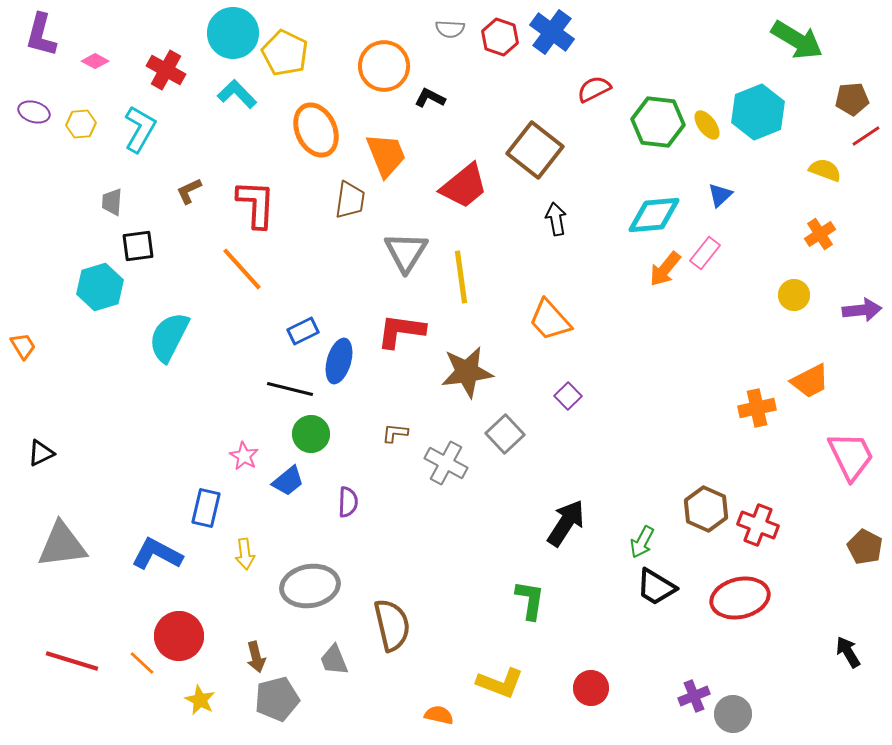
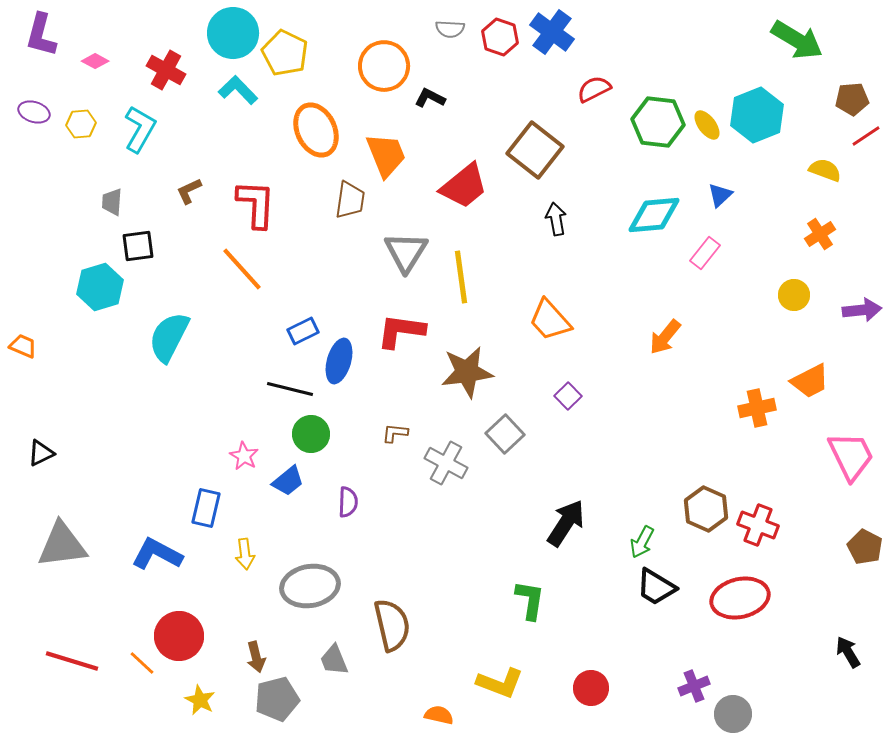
cyan L-shape at (237, 94): moved 1 px right, 4 px up
cyan hexagon at (758, 112): moved 1 px left, 3 px down
orange arrow at (665, 269): moved 68 px down
orange trapezoid at (23, 346): rotated 36 degrees counterclockwise
purple cross at (694, 696): moved 10 px up
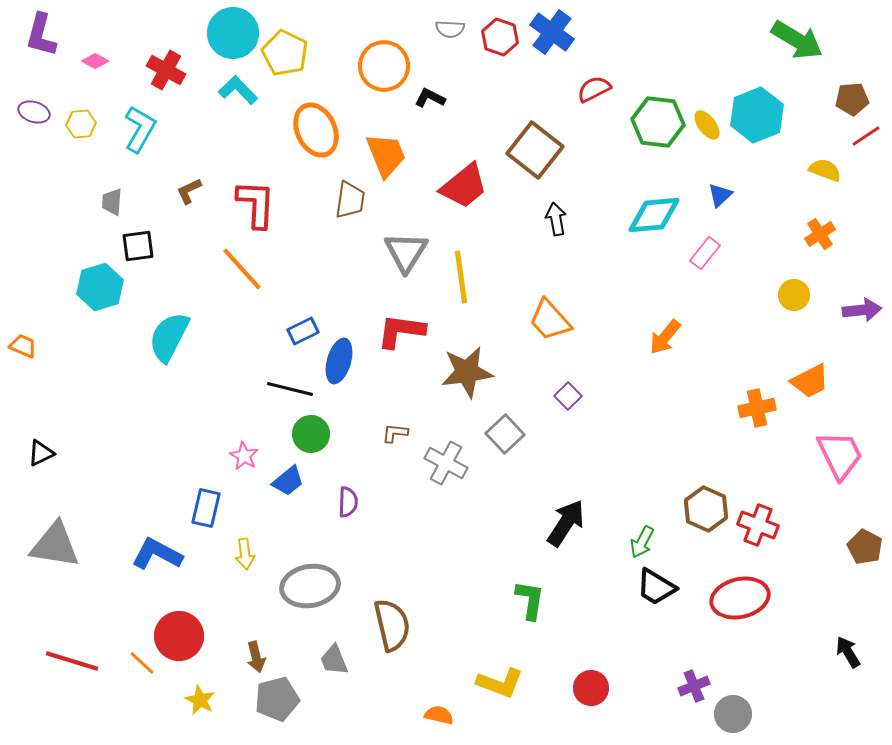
pink trapezoid at (851, 456): moved 11 px left, 1 px up
gray triangle at (62, 545): moved 7 px left; rotated 16 degrees clockwise
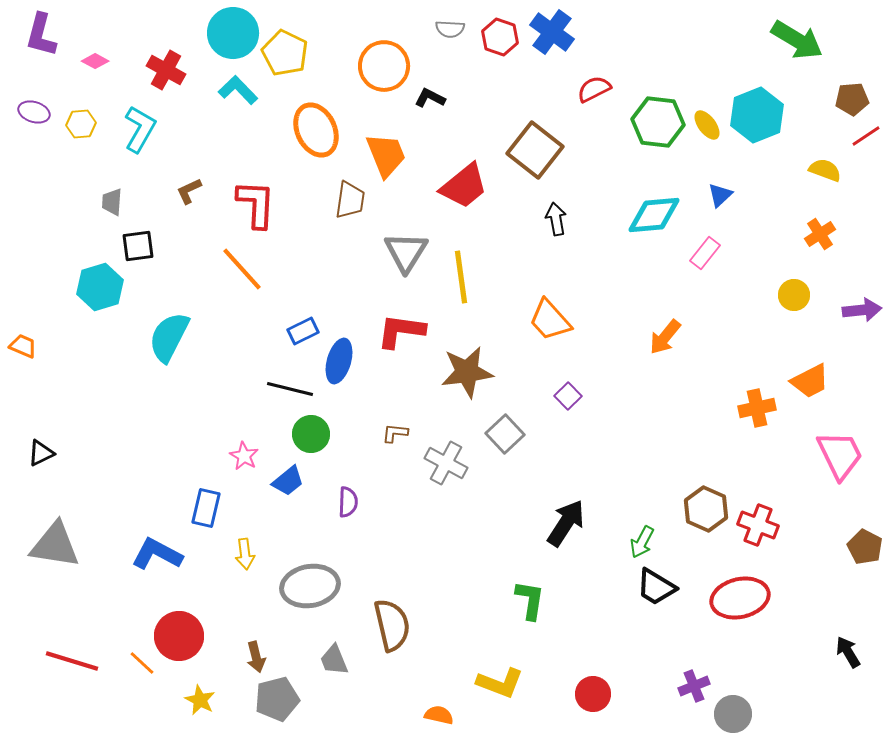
red circle at (591, 688): moved 2 px right, 6 px down
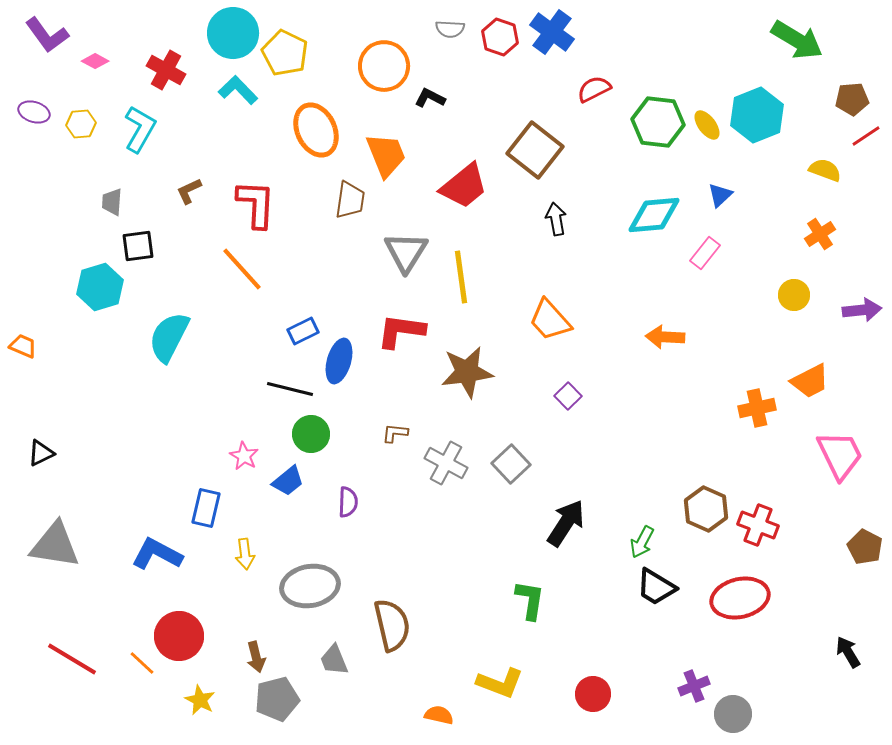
purple L-shape at (41, 35): moved 6 px right; rotated 51 degrees counterclockwise
orange arrow at (665, 337): rotated 54 degrees clockwise
gray square at (505, 434): moved 6 px right, 30 px down
red line at (72, 661): moved 2 px up; rotated 14 degrees clockwise
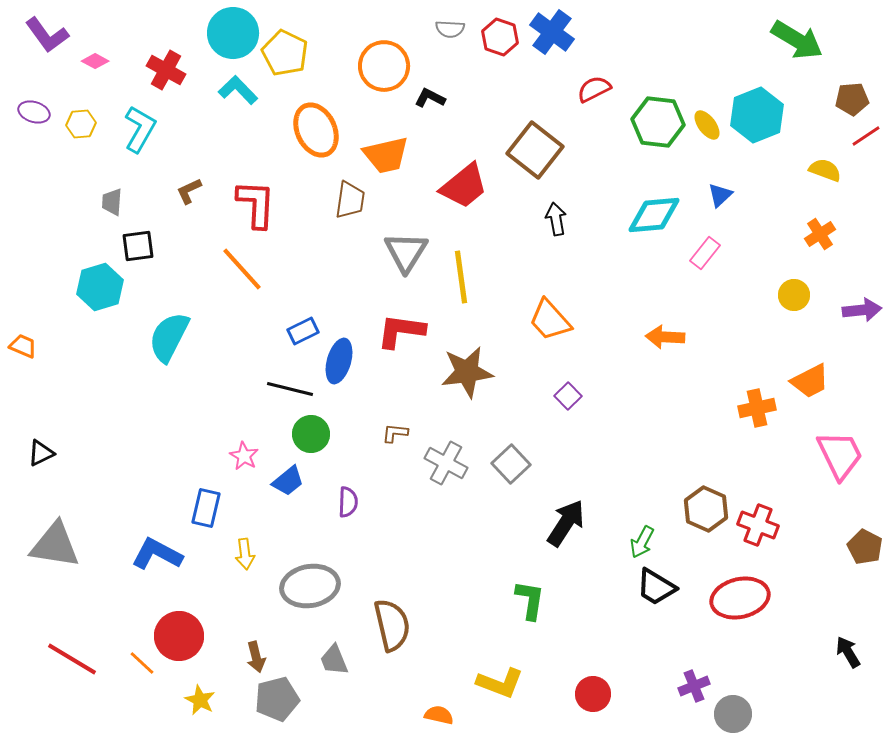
orange trapezoid at (386, 155): rotated 99 degrees clockwise
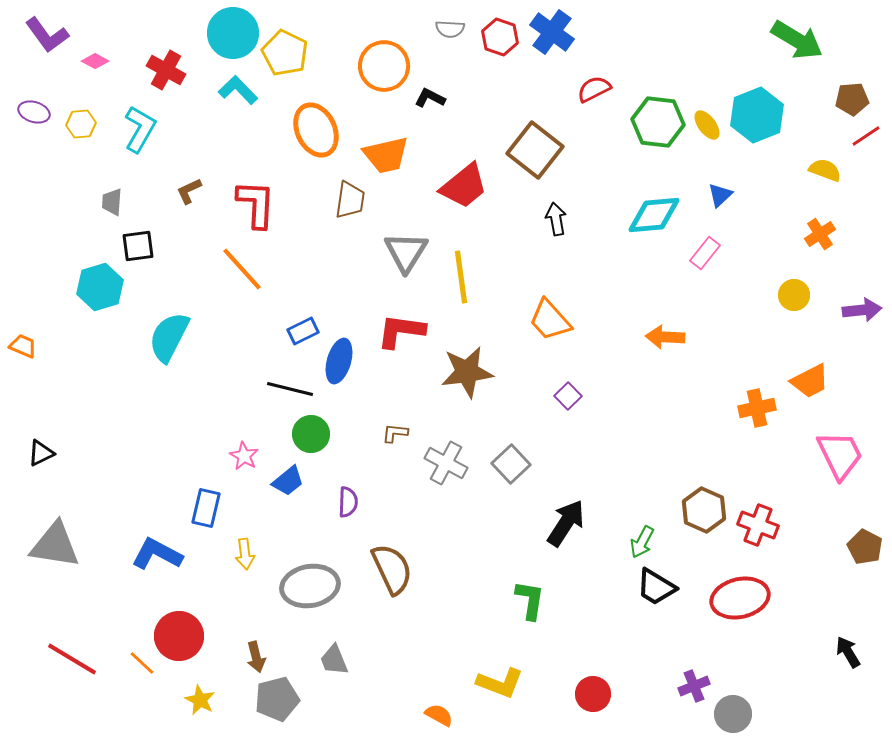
brown hexagon at (706, 509): moved 2 px left, 1 px down
brown semicircle at (392, 625): moved 56 px up; rotated 12 degrees counterclockwise
orange semicircle at (439, 715): rotated 16 degrees clockwise
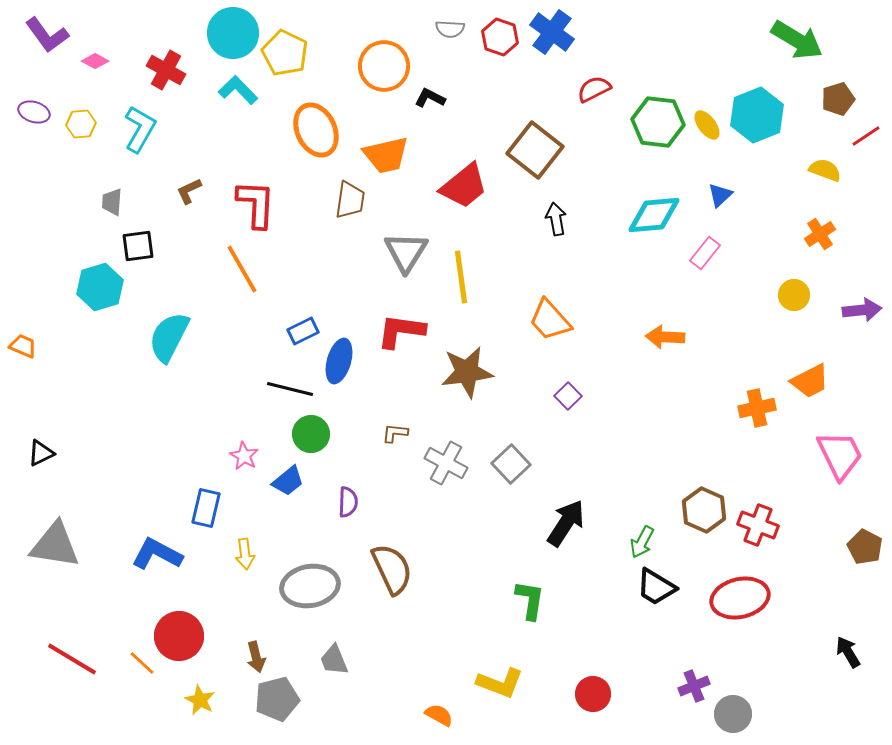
brown pentagon at (852, 99): moved 14 px left; rotated 12 degrees counterclockwise
orange line at (242, 269): rotated 12 degrees clockwise
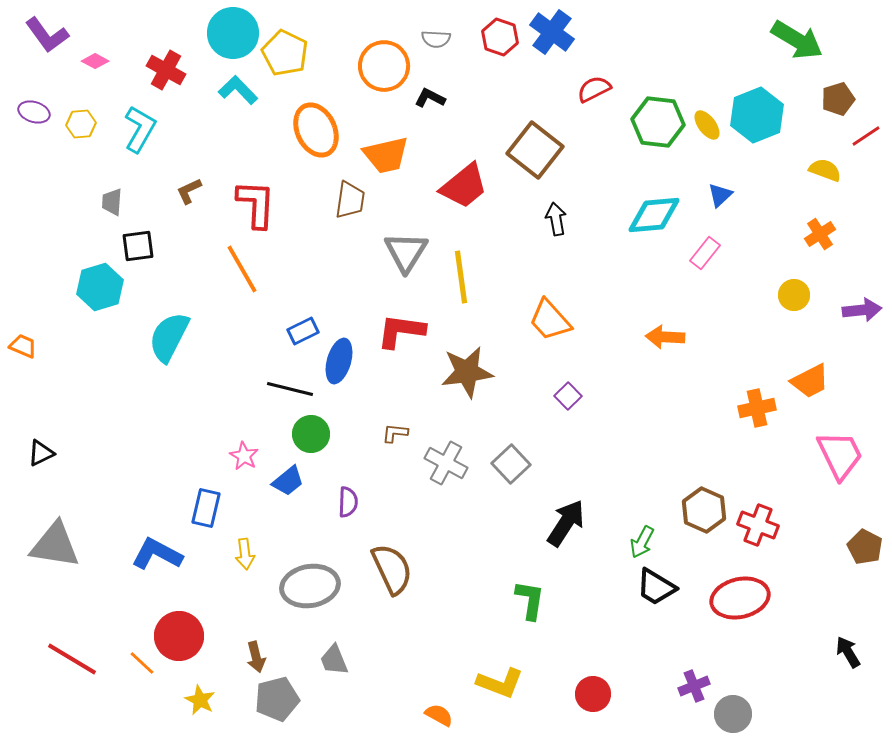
gray semicircle at (450, 29): moved 14 px left, 10 px down
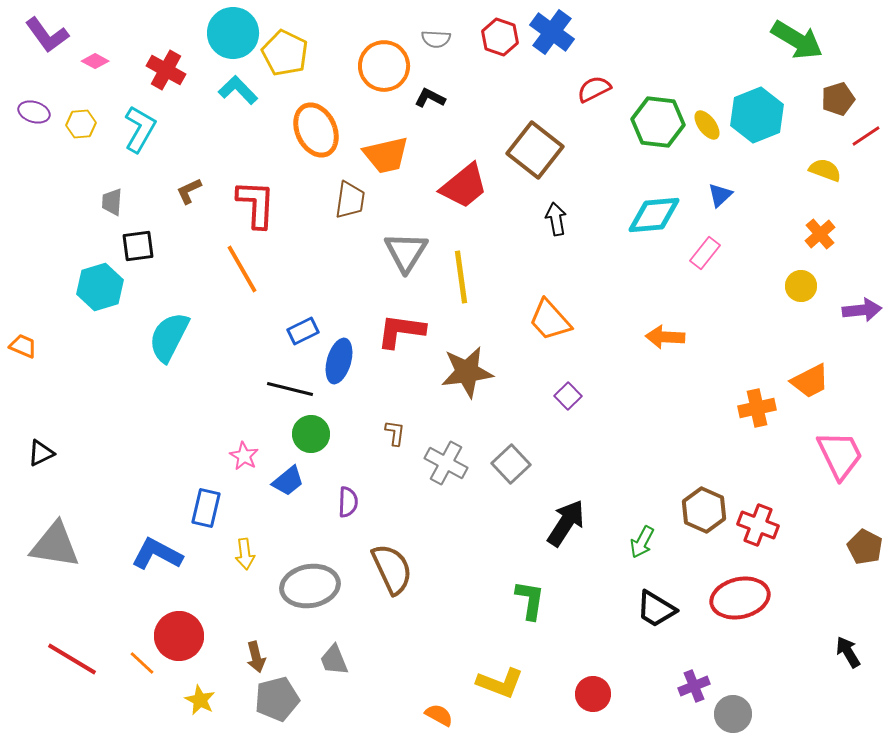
orange cross at (820, 234): rotated 8 degrees counterclockwise
yellow circle at (794, 295): moved 7 px right, 9 px up
brown L-shape at (395, 433): rotated 92 degrees clockwise
black trapezoid at (656, 587): moved 22 px down
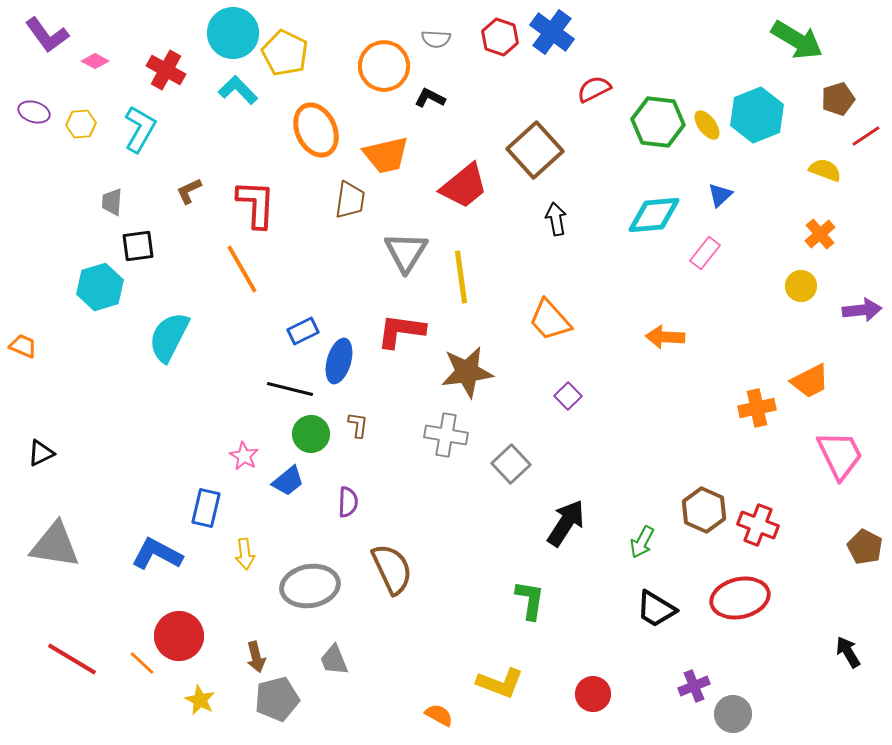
brown square at (535, 150): rotated 10 degrees clockwise
brown L-shape at (395, 433): moved 37 px left, 8 px up
gray cross at (446, 463): moved 28 px up; rotated 18 degrees counterclockwise
